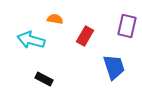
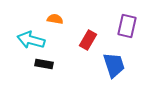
red rectangle: moved 3 px right, 4 px down
blue trapezoid: moved 2 px up
black rectangle: moved 15 px up; rotated 18 degrees counterclockwise
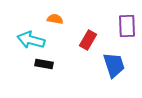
purple rectangle: rotated 15 degrees counterclockwise
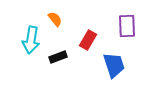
orange semicircle: rotated 42 degrees clockwise
cyan arrow: rotated 96 degrees counterclockwise
black rectangle: moved 14 px right, 7 px up; rotated 30 degrees counterclockwise
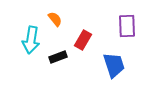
red rectangle: moved 5 px left
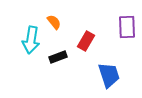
orange semicircle: moved 1 px left, 3 px down
purple rectangle: moved 1 px down
red rectangle: moved 3 px right, 1 px down
blue trapezoid: moved 5 px left, 10 px down
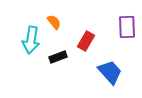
blue trapezoid: moved 1 px right, 3 px up; rotated 24 degrees counterclockwise
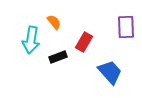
purple rectangle: moved 1 px left
red rectangle: moved 2 px left, 1 px down
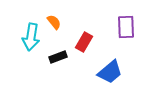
cyan arrow: moved 3 px up
blue trapezoid: rotated 92 degrees clockwise
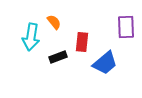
red rectangle: moved 2 px left; rotated 24 degrees counterclockwise
blue trapezoid: moved 5 px left, 9 px up
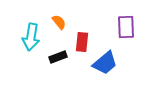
orange semicircle: moved 5 px right
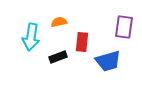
orange semicircle: rotated 63 degrees counterclockwise
purple rectangle: moved 2 px left; rotated 10 degrees clockwise
blue trapezoid: moved 3 px right, 2 px up; rotated 24 degrees clockwise
